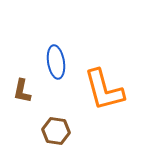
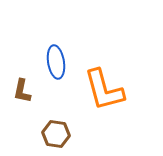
brown hexagon: moved 3 px down
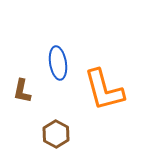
blue ellipse: moved 2 px right, 1 px down
brown hexagon: rotated 20 degrees clockwise
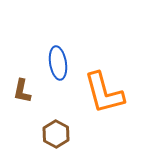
orange L-shape: moved 3 px down
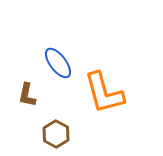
blue ellipse: rotated 28 degrees counterclockwise
brown L-shape: moved 5 px right, 4 px down
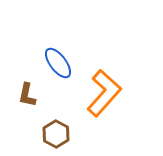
orange L-shape: rotated 123 degrees counterclockwise
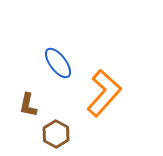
brown L-shape: moved 1 px right, 10 px down
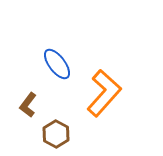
blue ellipse: moved 1 px left, 1 px down
brown L-shape: rotated 25 degrees clockwise
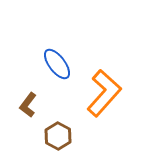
brown hexagon: moved 2 px right, 2 px down
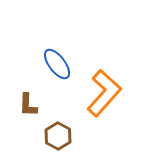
brown L-shape: rotated 35 degrees counterclockwise
